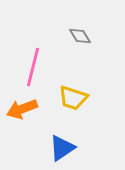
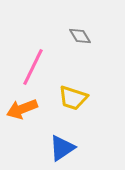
pink line: rotated 12 degrees clockwise
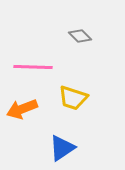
gray diamond: rotated 15 degrees counterclockwise
pink line: rotated 66 degrees clockwise
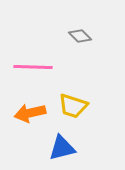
yellow trapezoid: moved 8 px down
orange arrow: moved 8 px right, 4 px down; rotated 8 degrees clockwise
blue triangle: rotated 20 degrees clockwise
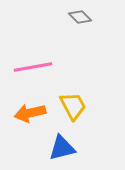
gray diamond: moved 19 px up
pink line: rotated 12 degrees counterclockwise
yellow trapezoid: rotated 136 degrees counterclockwise
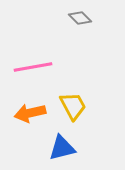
gray diamond: moved 1 px down
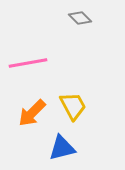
pink line: moved 5 px left, 4 px up
orange arrow: moved 2 px right; rotated 32 degrees counterclockwise
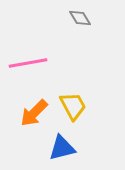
gray diamond: rotated 15 degrees clockwise
orange arrow: moved 2 px right
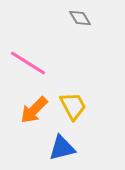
pink line: rotated 42 degrees clockwise
orange arrow: moved 3 px up
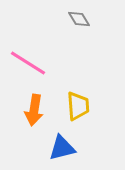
gray diamond: moved 1 px left, 1 px down
yellow trapezoid: moved 5 px right; rotated 24 degrees clockwise
orange arrow: rotated 36 degrees counterclockwise
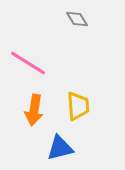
gray diamond: moved 2 px left
blue triangle: moved 2 px left
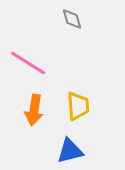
gray diamond: moved 5 px left; rotated 15 degrees clockwise
blue triangle: moved 10 px right, 3 px down
